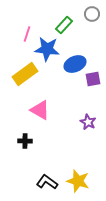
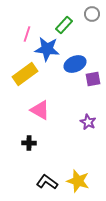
black cross: moved 4 px right, 2 px down
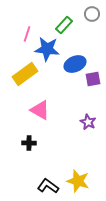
black L-shape: moved 1 px right, 4 px down
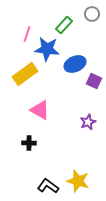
purple square: moved 1 px right, 2 px down; rotated 35 degrees clockwise
purple star: rotated 21 degrees clockwise
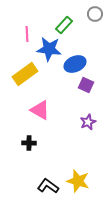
gray circle: moved 3 px right
pink line: rotated 21 degrees counterclockwise
blue star: moved 2 px right
purple square: moved 8 px left, 4 px down
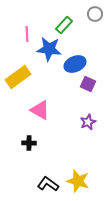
yellow rectangle: moved 7 px left, 3 px down
purple square: moved 2 px right, 1 px up
black L-shape: moved 2 px up
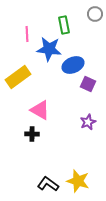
green rectangle: rotated 54 degrees counterclockwise
blue ellipse: moved 2 px left, 1 px down
black cross: moved 3 px right, 9 px up
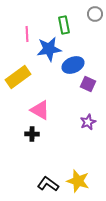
blue star: rotated 15 degrees counterclockwise
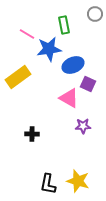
pink line: rotated 56 degrees counterclockwise
pink triangle: moved 29 px right, 12 px up
purple star: moved 5 px left, 4 px down; rotated 21 degrees clockwise
black L-shape: rotated 115 degrees counterclockwise
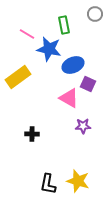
blue star: rotated 20 degrees clockwise
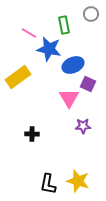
gray circle: moved 4 px left
pink line: moved 2 px right, 1 px up
pink triangle: rotated 30 degrees clockwise
